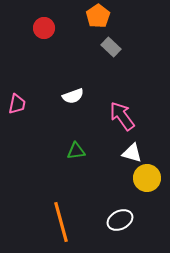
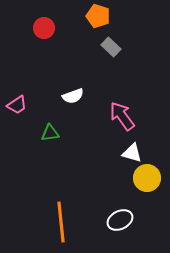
orange pentagon: rotated 20 degrees counterclockwise
pink trapezoid: moved 1 px down; rotated 45 degrees clockwise
green triangle: moved 26 px left, 18 px up
orange line: rotated 9 degrees clockwise
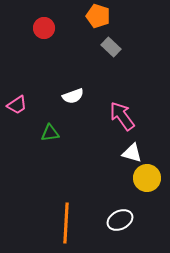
orange line: moved 5 px right, 1 px down; rotated 9 degrees clockwise
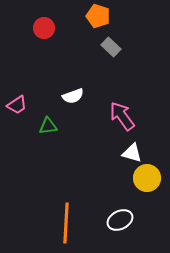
green triangle: moved 2 px left, 7 px up
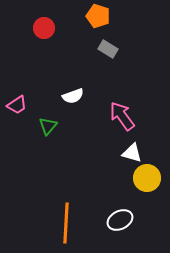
gray rectangle: moved 3 px left, 2 px down; rotated 12 degrees counterclockwise
green triangle: rotated 42 degrees counterclockwise
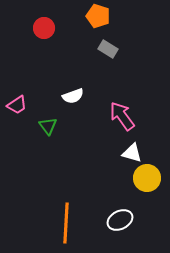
green triangle: rotated 18 degrees counterclockwise
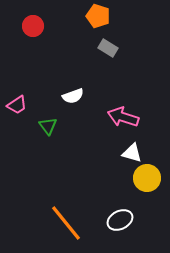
red circle: moved 11 px left, 2 px up
gray rectangle: moved 1 px up
pink arrow: moved 1 px right, 1 px down; rotated 36 degrees counterclockwise
orange line: rotated 42 degrees counterclockwise
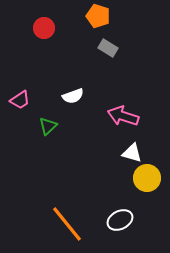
red circle: moved 11 px right, 2 px down
pink trapezoid: moved 3 px right, 5 px up
pink arrow: moved 1 px up
green triangle: rotated 24 degrees clockwise
orange line: moved 1 px right, 1 px down
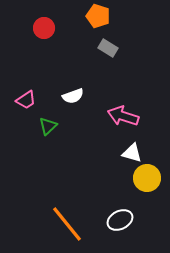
pink trapezoid: moved 6 px right
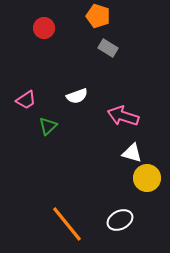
white semicircle: moved 4 px right
